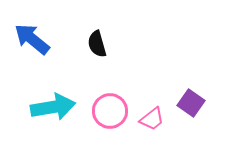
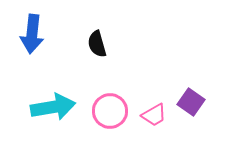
blue arrow: moved 5 px up; rotated 123 degrees counterclockwise
purple square: moved 1 px up
pink trapezoid: moved 2 px right, 4 px up; rotated 8 degrees clockwise
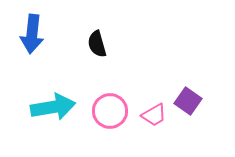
purple square: moved 3 px left, 1 px up
